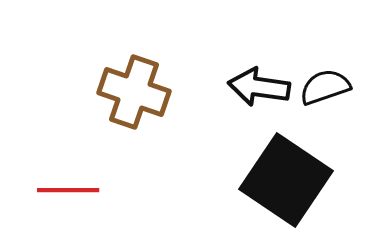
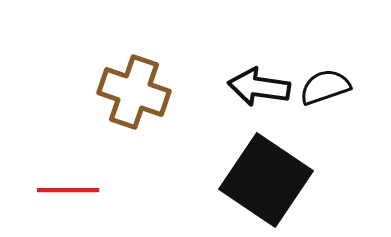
black square: moved 20 px left
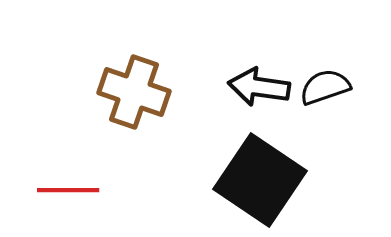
black square: moved 6 px left
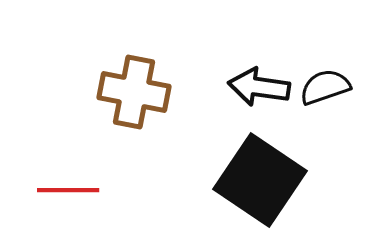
brown cross: rotated 8 degrees counterclockwise
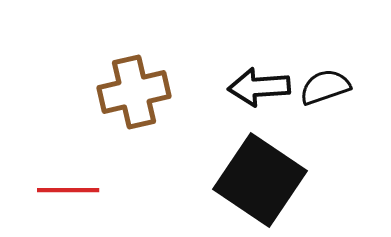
black arrow: rotated 12 degrees counterclockwise
brown cross: rotated 24 degrees counterclockwise
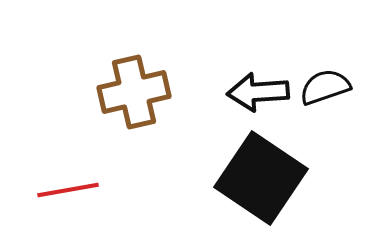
black arrow: moved 1 px left, 5 px down
black square: moved 1 px right, 2 px up
red line: rotated 10 degrees counterclockwise
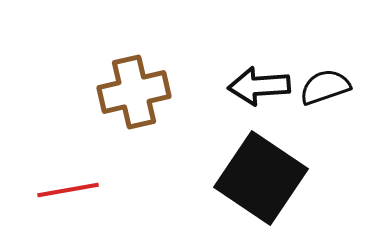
black arrow: moved 1 px right, 6 px up
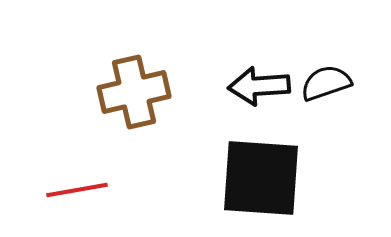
black semicircle: moved 1 px right, 4 px up
black square: rotated 30 degrees counterclockwise
red line: moved 9 px right
